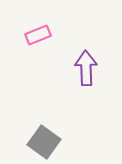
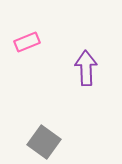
pink rectangle: moved 11 px left, 7 px down
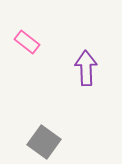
pink rectangle: rotated 60 degrees clockwise
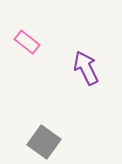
purple arrow: rotated 24 degrees counterclockwise
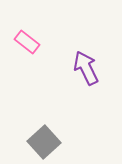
gray square: rotated 12 degrees clockwise
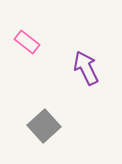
gray square: moved 16 px up
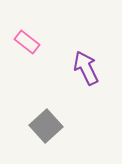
gray square: moved 2 px right
